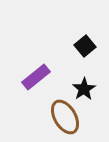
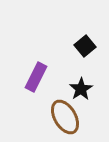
purple rectangle: rotated 24 degrees counterclockwise
black star: moved 3 px left
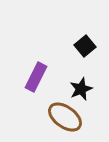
black star: rotated 10 degrees clockwise
brown ellipse: rotated 24 degrees counterclockwise
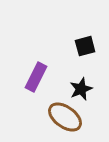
black square: rotated 25 degrees clockwise
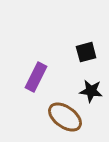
black square: moved 1 px right, 6 px down
black star: moved 10 px right, 2 px down; rotated 30 degrees clockwise
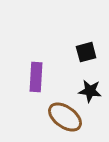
purple rectangle: rotated 24 degrees counterclockwise
black star: moved 1 px left
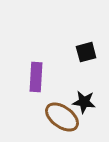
black star: moved 6 px left, 11 px down
brown ellipse: moved 3 px left
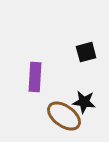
purple rectangle: moved 1 px left
brown ellipse: moved 2 px right, 1 px up
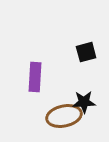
black star: rotated 10 degrees counterclockwise
brown ellipse: rotated 48 degrees counterclockwise
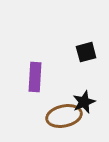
black star: rotated 20 degrees counterclockwise
